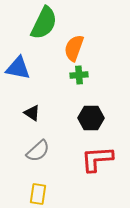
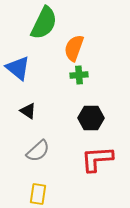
blue triangle: rotated 28 degrees clockwise
black triangle: moved 4 px left, 2 px up
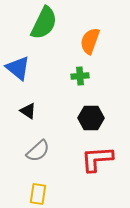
orange semicircle: moved 16 px right, 7 px up
green cross: moved 1 px right, 1 px down
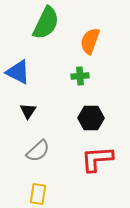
green semicircle: moved 2 px right
blue triangle: moved 4 px down; rotated 12 degrees counterclockwise
black triangle: rotated 30 degrees clockwise
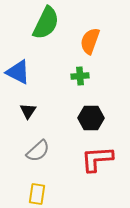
yellow rectangle: moved 1 px left
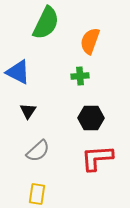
red L-shape: moved 1 px up
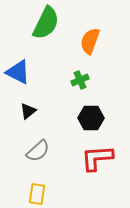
green cross: moved 4 px down; rotated 18 degrees counterclockwise
black triangle: rotated 18 degrees clockwise
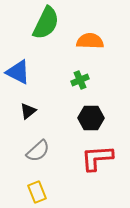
orange semicircle: rotated 72 degrees clockwise
yellow rectangle: moved 2 px up; rotated 30 degrees counterclockwise
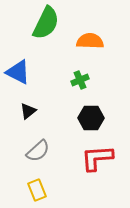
yellow rectangle: moved 2 px up
